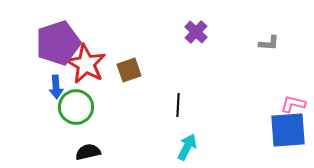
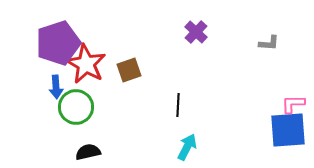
pink L-shape: rotated 15 degrees counterclockwise
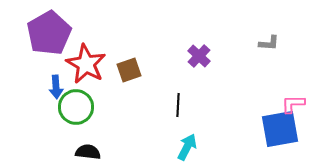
purple cross: moved 3 px right, 24 px down
purple pentagon: moved 9 px left, 10 px up; rotated 12 degrees counterclockwise
blue square: moved 8 px left, 1 px up; rotated 6 degrees counterclockwise
black semicircle: rotated 20 degrees clockwise
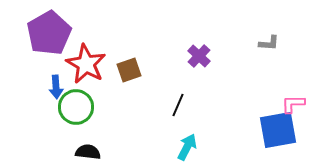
black line: rotated 20 degrees clockwise
blue square: moved 2 px left, 1 px down
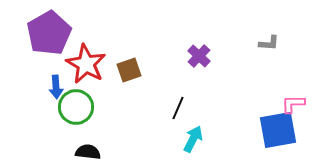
black line: moved 3 px down
cyan arrow: moved 6 px right, 8 px up
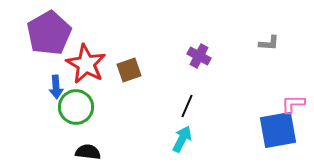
purple cross: rotated 15 degrees counterclockwise
black line: moved 9 px right, 2 px up
cyan arrow: moved 11 px left
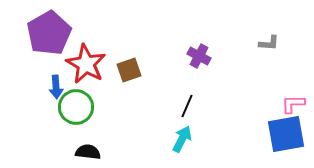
blue square: moved 8 px right, 4 px down
